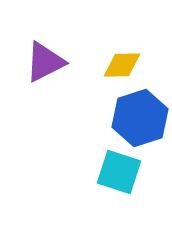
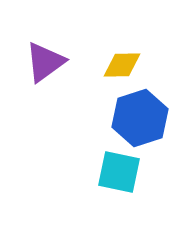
purple triangle: rotated 9 degrees counterclockwise
cyan square: rotated 6 degrees counterclockwise
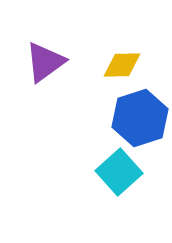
cyan square: rotated 36 degrees clockwise
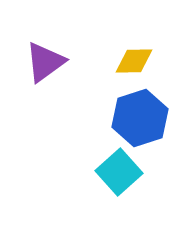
yellow diamond: moved 12 px right, 4 px up
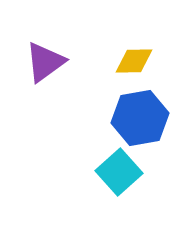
blue hexagon: rotated 8 degrees clockwise
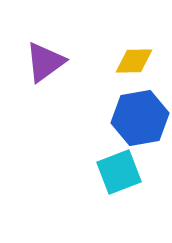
cyan square: rotated 21 degrees clockwise
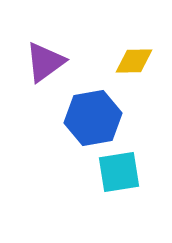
blue hexagon: moved 47 px left
cyan square: rotated 12 degrees clockwise
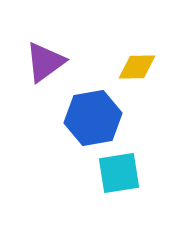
yellow diamond: moved 3 px right, 6 px down
cyan square: moved 1 px down
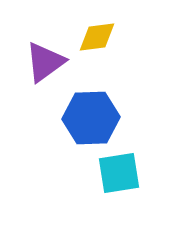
yellow diamond: moved 40 px left, 30 px up; rotated 6 degrees counterclockwise
blue hexagon: moved 2 px left; rotated 8 degrees clockwise
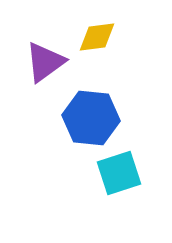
blue hexagon: rotated 8 degrees clockwise
cyan square: rotated 9 degrees counterclockwise
